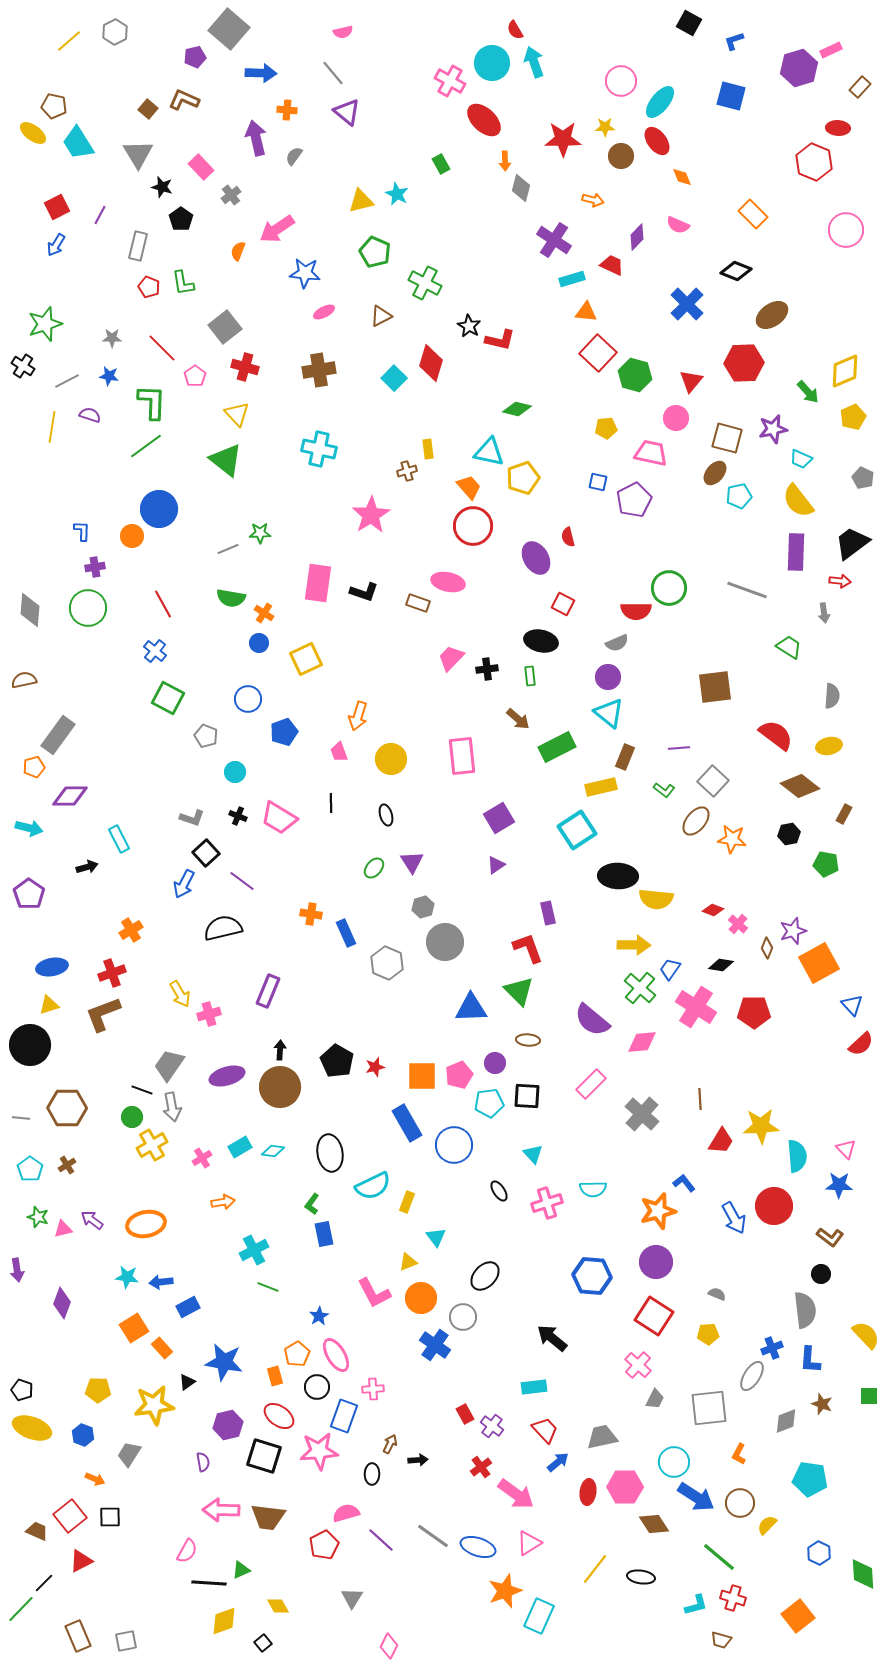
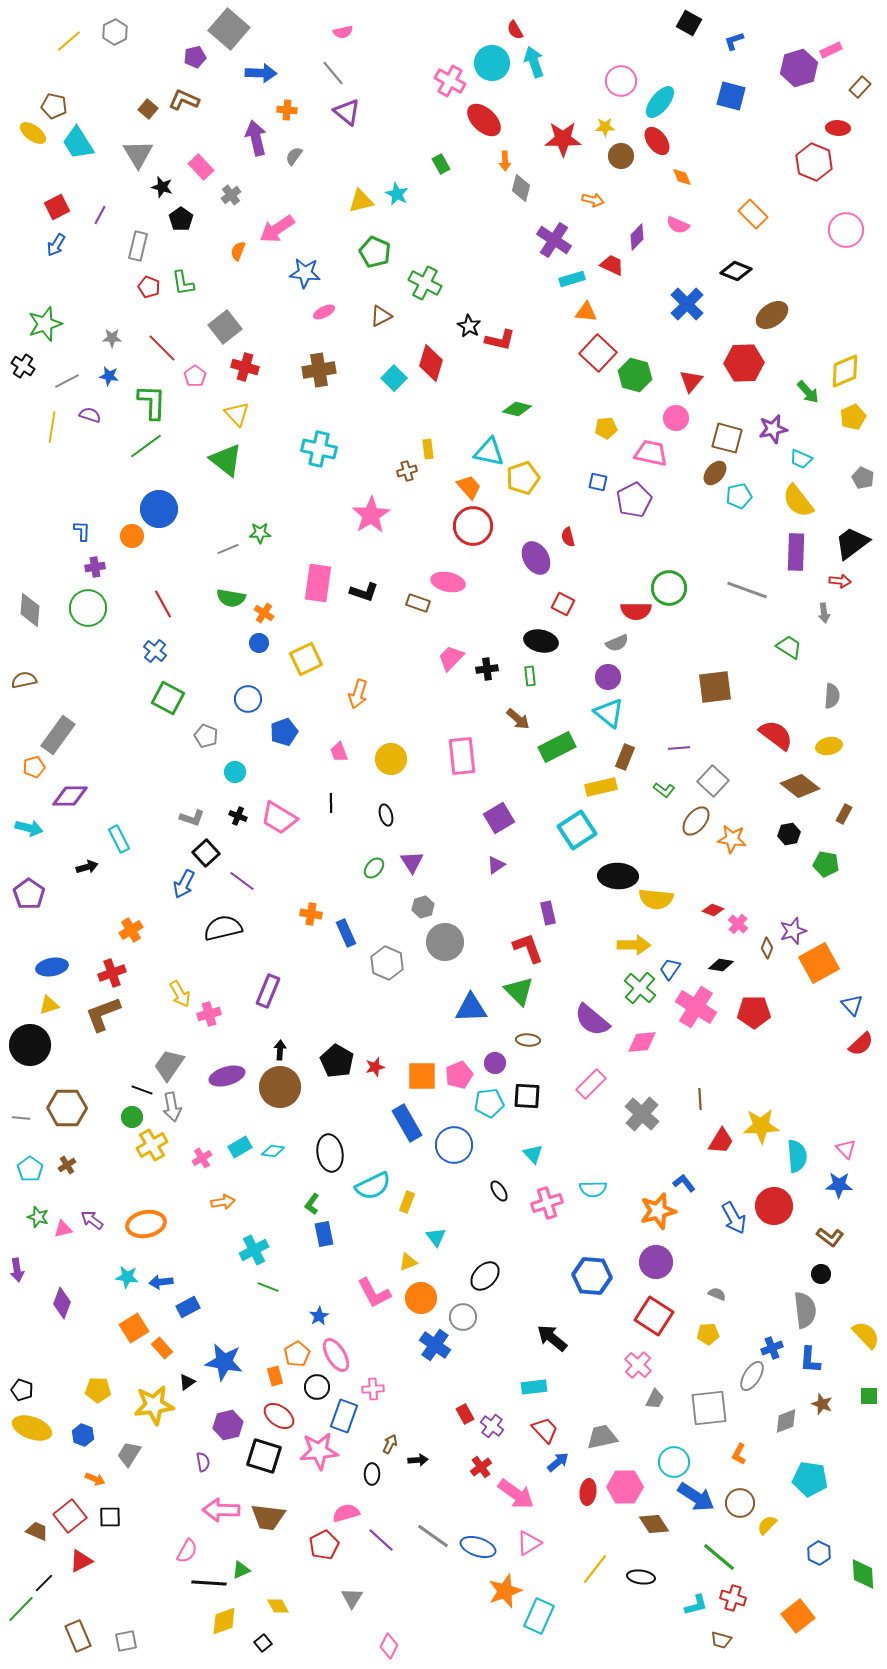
orange arrow at (358, 716): moved 22 px up
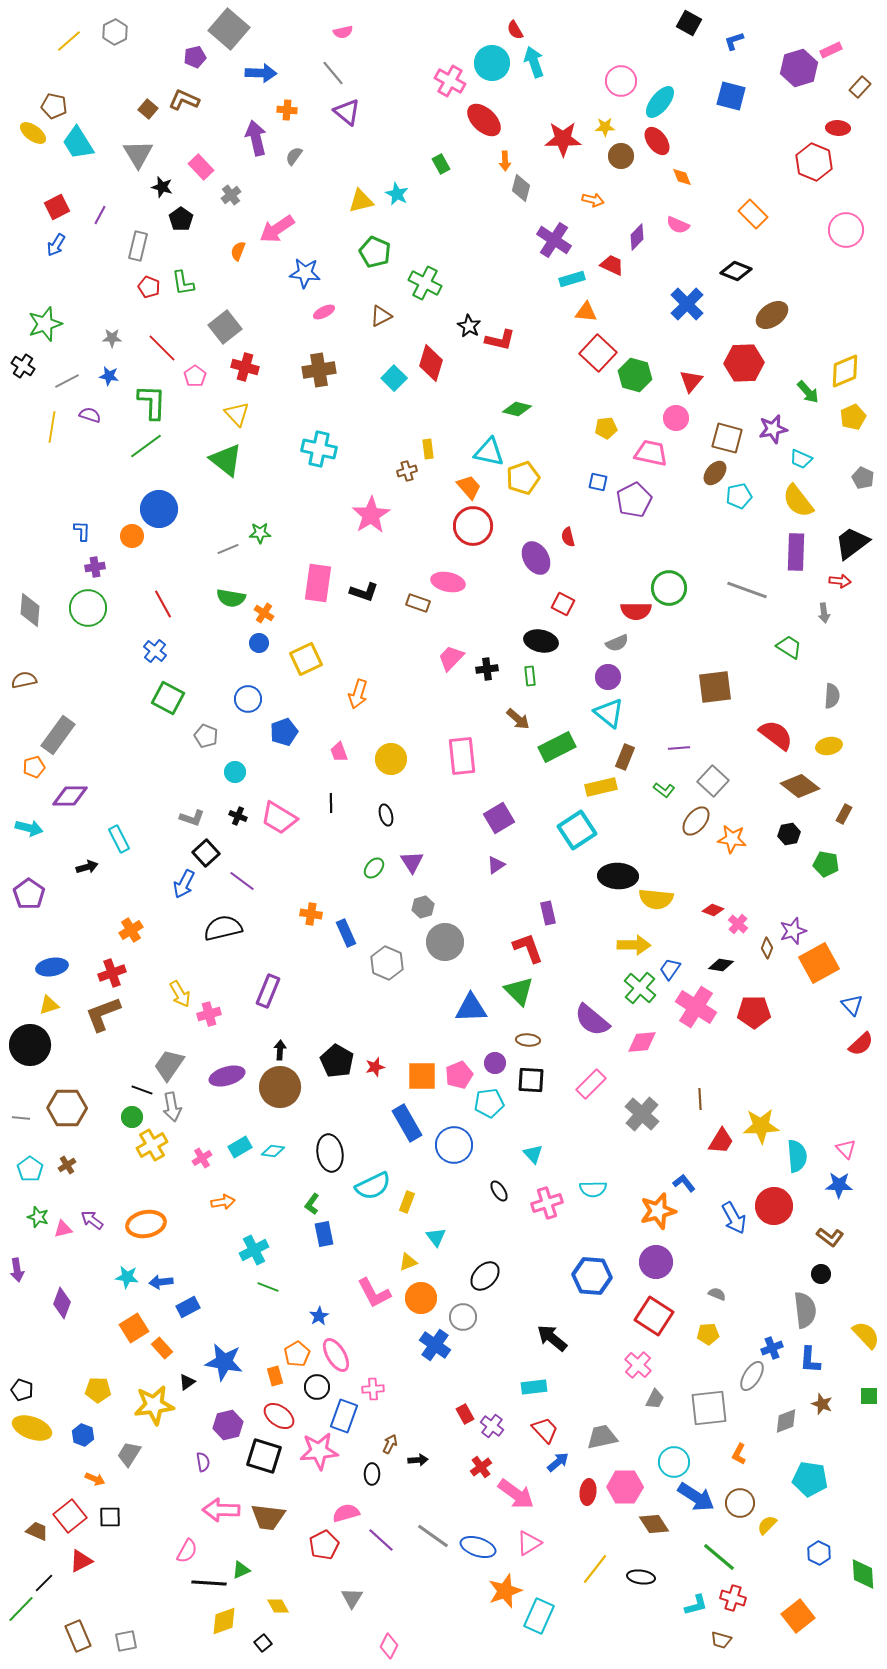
black square at (527, 1096): moved 4 px right, 16 px up
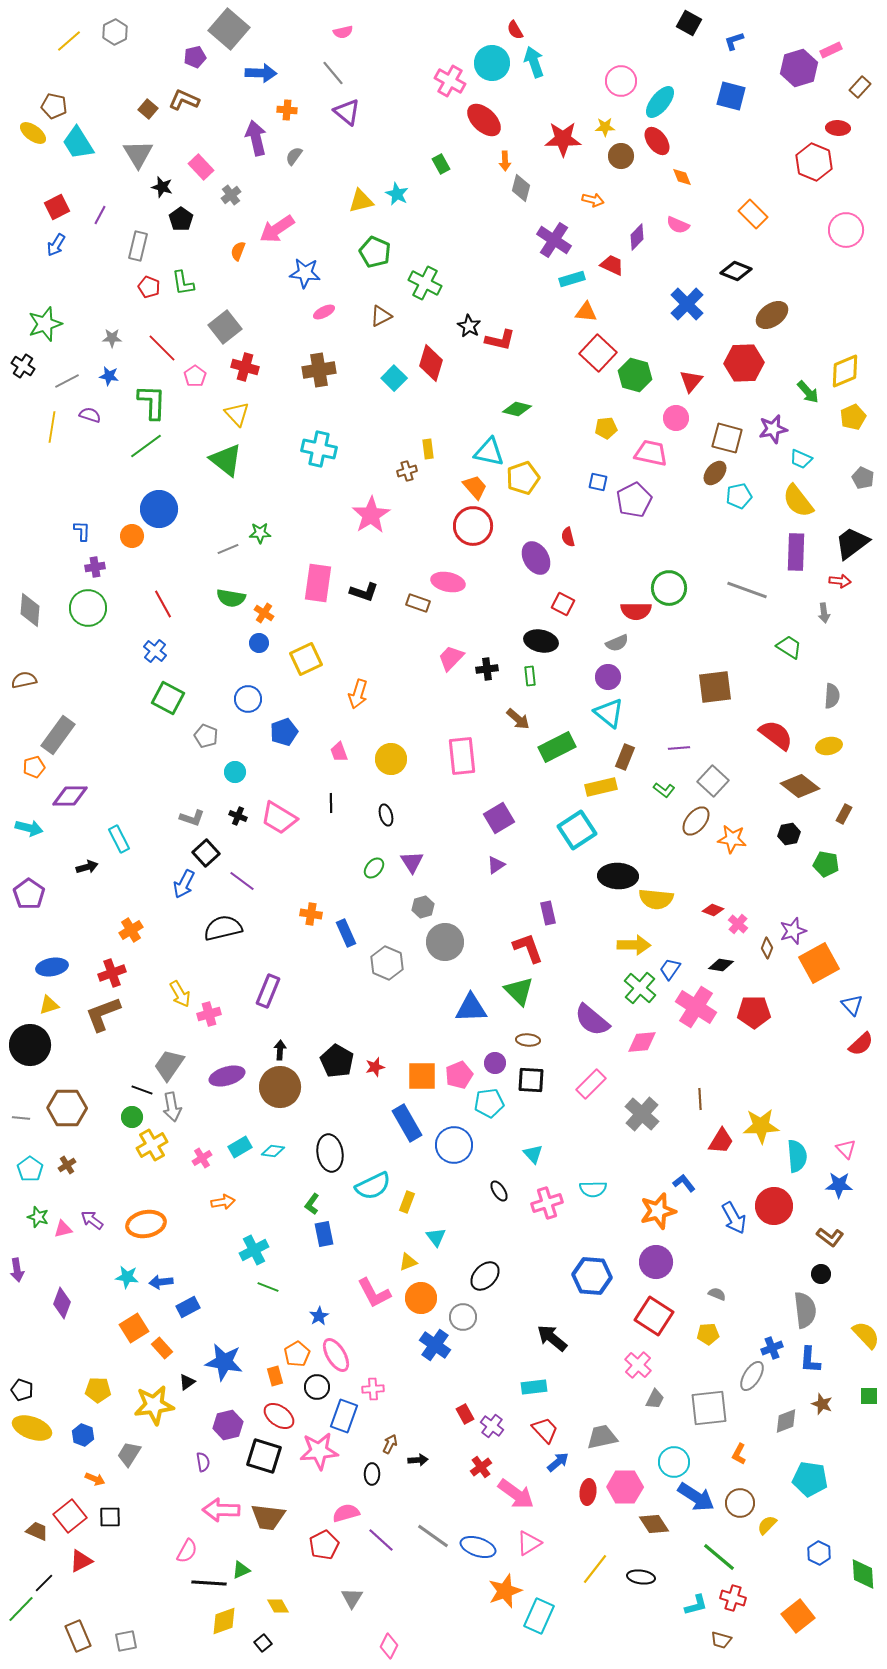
orange trapezoid at (469, 487): moved 6 px right
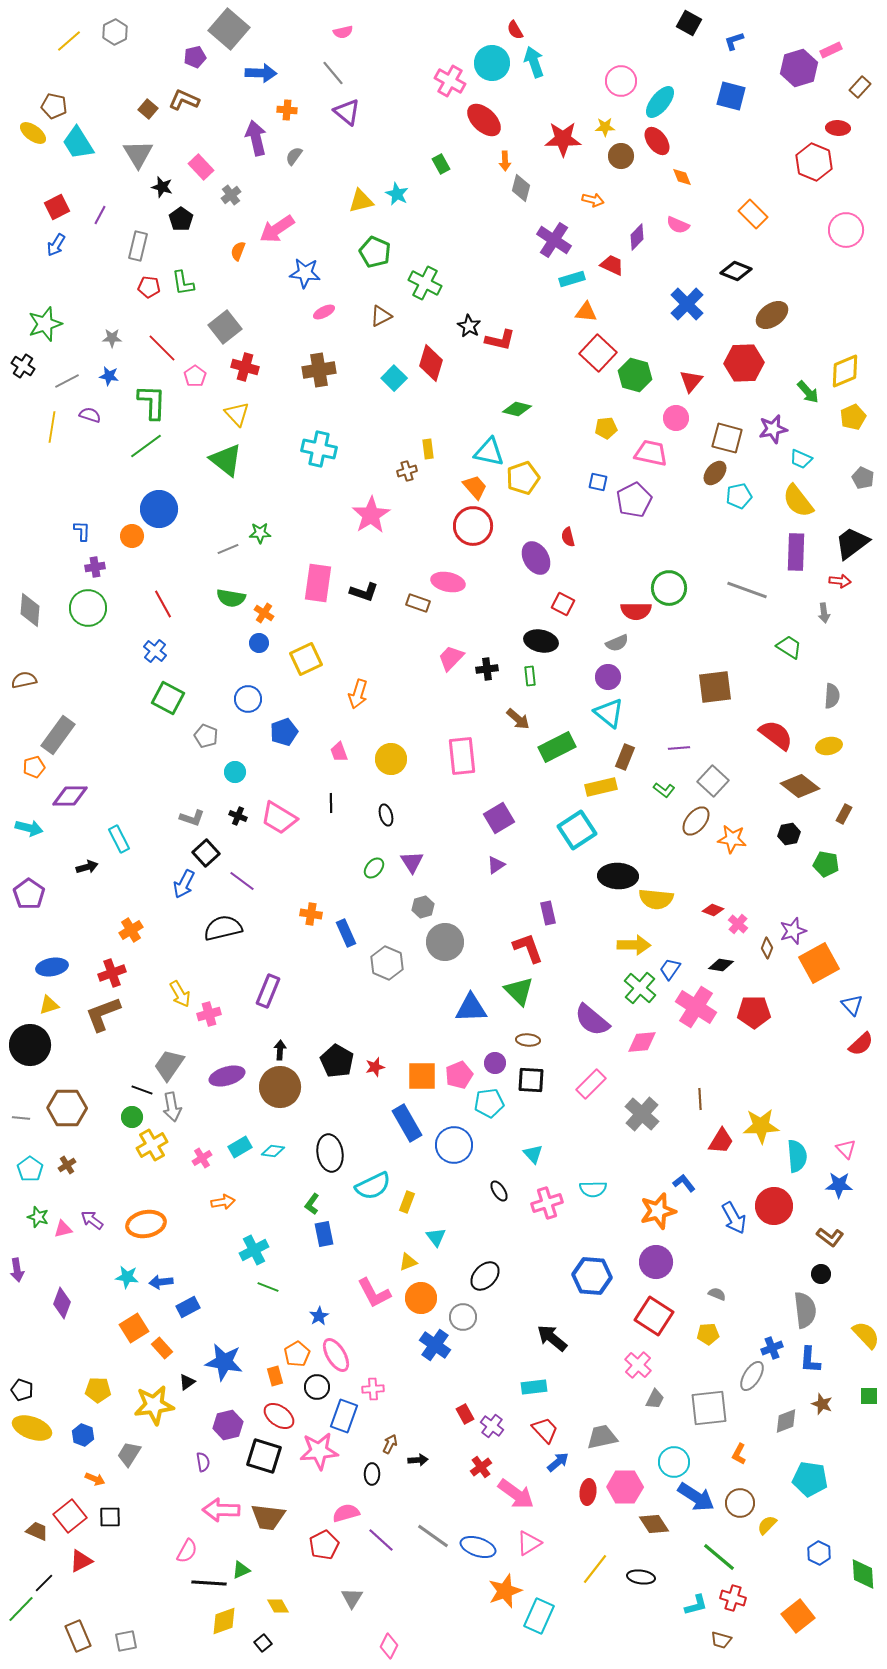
red pentagon at (149, 287): rotated 15 degrees counterclockwise
